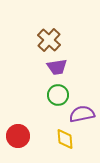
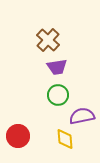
brown cross: moved 1 px left
purple semicircle: moved 2 px down
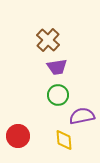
yellow diamond: moved 1 px left, 1 px down
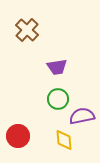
brown cross: moved 21 px left, 10 px up
green circle: moved 4 px down
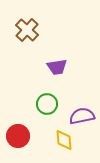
green circle: moved 11 px left, 5 px down
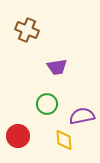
brown cross: rotated 20 degrees counterclockwise
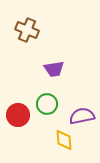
purple trapezoid: moved 3 px left, 2 px down
red circle: moved 21 px up
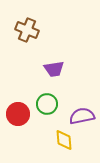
red circle: moved 1 px up
